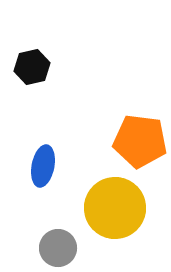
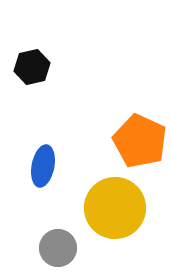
orange pentagon: rotated 18 degrees clockwise
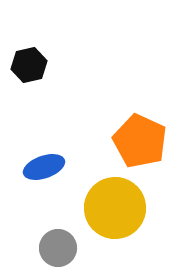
black hexagon: moved 3 px left, 2 px up
blue ellipse: moved 1 px right, 1 px down; rotated 60 degrees clockwise
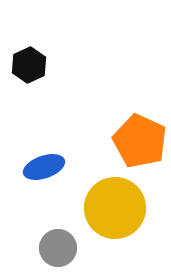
black hexagon: rotated 12 degrees counterclockwise
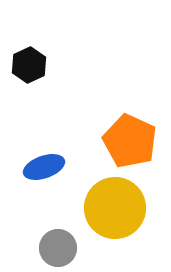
orange pentagon: moved 10 px left
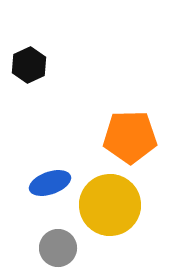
orange pentagon: moved 4 px up; rotated 26 degrees counterclockwise
blue ellipse: moved 6 px right, 16 px down
yellow circle: moved 5 px left, 3 px up
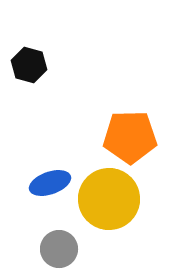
black hexagon: rotated 20 degrees counterclockwise
yellow circle: moved 1 px left, 6 px up
gray circle: moved 1 px right, 1 px down
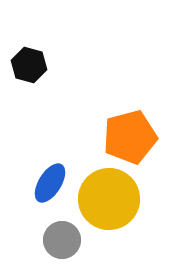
orange pentagon: rotated 14 degrees counterclockwise
blue ellipse: rotated 39 degrees counterclockwise
gray circle: moved 3 px right, 9 px up
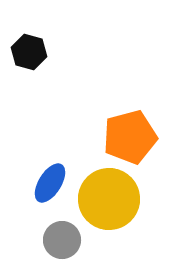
black hexagon: moved 13 px up
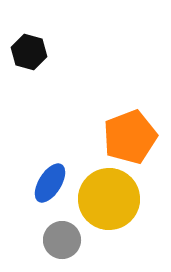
orange pentagon: rotated 6 degrees counterclockwise
